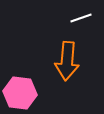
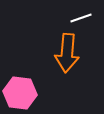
orange arrow: moved 8 px up
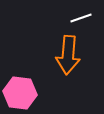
orange arrow: moved 1 px right, 2 px down
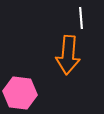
white line: rotated 75 degrees counterclockwise
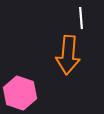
pink hexagon: rotated 12 degrees clockwise
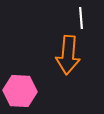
pink hexagon: moved 2 px up; rotated 16 degrees counterclockwise
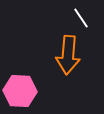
white line: rotated 30 degrees counterclockwise
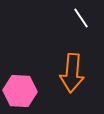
orange arrow: moved 4 px right, 18 px down
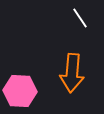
white line: moved 1 px left
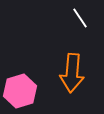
pink hexagon: rotated 20 degrees counterclockwise
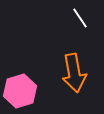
orange arrow: moved 2 px right; rotated 15 degrees counterclockwise
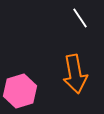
orange arrow: moved 1 px right, 1 px down
